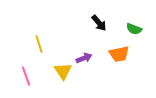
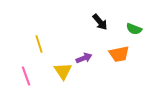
black arrow: moved 1 px right, 1 px up
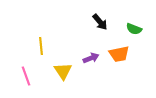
yellow line: moved 2 px right, 2 px down; rotated 12 degrees clockwise
purple arrow: moved 7 px right
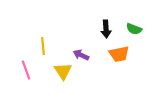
black arrow: moved 6 px right, 7 px down; rotated 36 degrees clockwise
yellow line: moved 2 px right
purple arrow: moved 10 px left, 3 px up; rotated 133 degrees counterclockwise
pink line: moved 6 px up
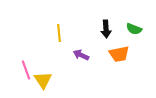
yellow line: moved 16 px right, 13 px up
yellow triangle: moved 20 px left, 9 px down
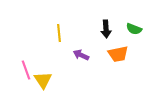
orange trapezoid: moved 1 px left
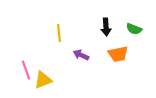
black arrow: moved 2 px up
yellow triangle: rotated 42 degrees clockwise
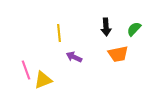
green semicircle: rotated 112 degrees clockwise
purple arrow: moved 7 px left, 2 px down
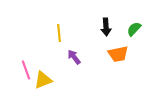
purple arrow: rotated 28 degrees clockwise
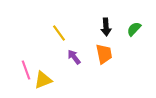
yellow line: rotated 30 degrees counterclockwise
orange trapezoid: moved 14 px left; rotated 90 degrees counterclockwise
